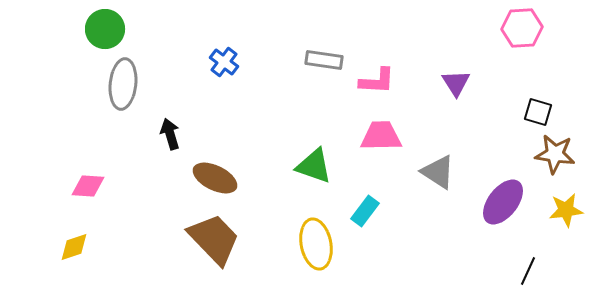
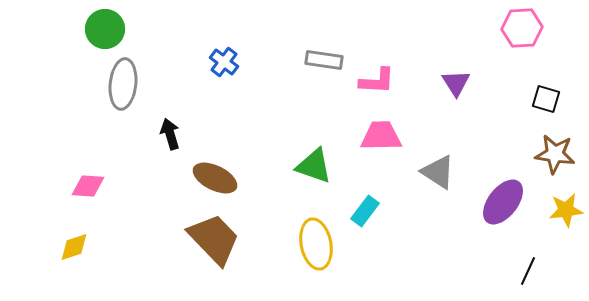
black square: moved 8 px right, 13 px up
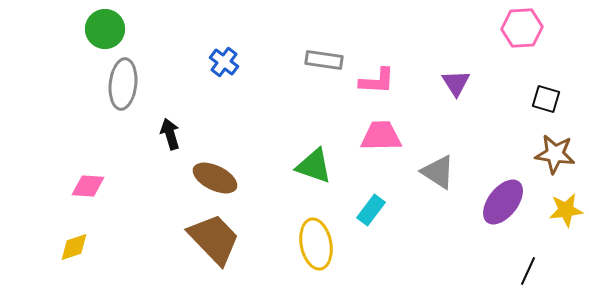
cyan rectangle: moved 6 px right, 1 px up
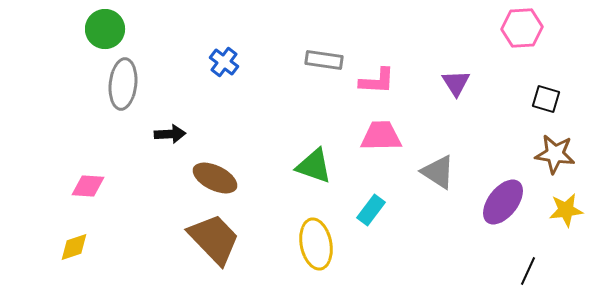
black arrow: rotated 104 degrees clockwise
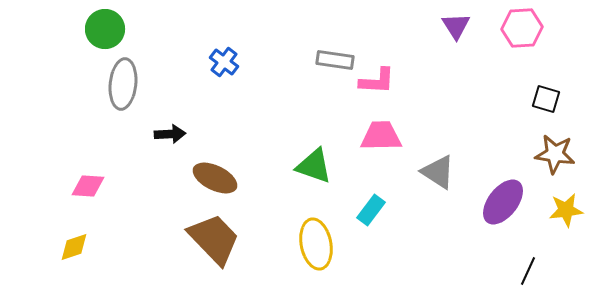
gray rectangle: moved 11 px right
purple triangle: moved 57 px up
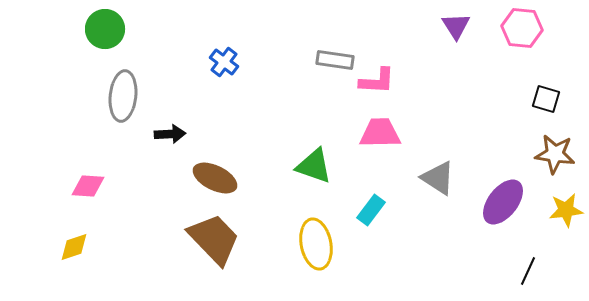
pink hexagon: rotated 9 degrees clockwise
gray ellipse: moved 12 px down
pink trapezoid: moved 1 px left, 3 px up
gray triangle: moved 6 px down
